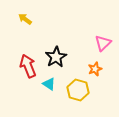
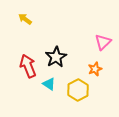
pink triangle: moved 1 px up
yellow hexagon: rotated 15 degrees clockwise
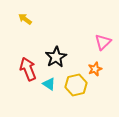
red arrow: moved 3 px down
yellow hexagon: moved 2 px left, 5 px up; rotated 15 degrees clockwise
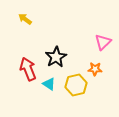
orange star: rotated 24 degrees clockwise
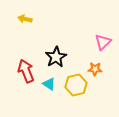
yellow arrow: rotated 24 degrees counterclockwise
red arrow: moved 2 px left, 2 px down
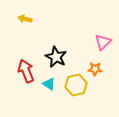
black star: rotated 15 degrees counterclockwise
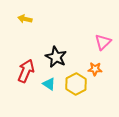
red arrow: rotated 45 degrees clockwise
yellow hexagon: moved 1 px up; rotated 15 degrees counterclockwise
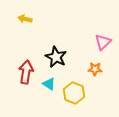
red arrow: moved 1 px down; rotated 15 degrees counterclockwise
yellow hexagon: moved 2 px left, 9 px down; rotated 10 degrees counterclockwise
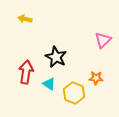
pink triangle: moved 2 px up
orange star: moved 1 px right, 9 px down
